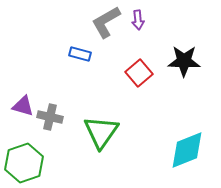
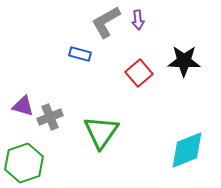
gray cross: rotated 35 degrees counterclockwise
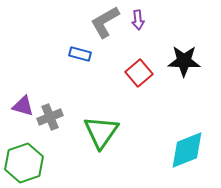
gray L-shape: moved 1 px left
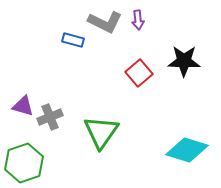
gray L-shape: rotated 124 degrees counterclockwise
blue rectangle: moved 7 px left, 14 px up
cyan diamond: rotated 39 degrees clockwise
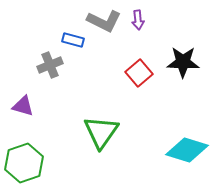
gray L-shape: moved 1 px left, 1 px up
black star: moved 1 px left, 1 px down
gray cross: moved 52 px up
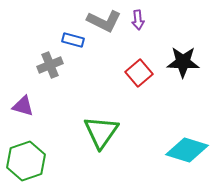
green hexagon: moved 2 px right, 2 px up
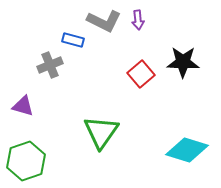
red square: moved 2 px right, 1 px down
